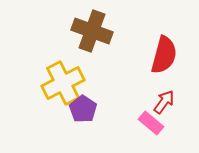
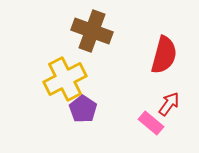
yellow cross: moved 2 px right, 4 px up
red arrow: moved 5 px right, 2 px down
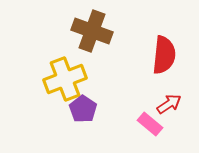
red semicircle: rotated 9 degrees counterclockwise
yellow cross: rotated 6 degrees clockwise
red arrow: rotated 20 degrees clockwise
pink rectangle: moved 1 px left, 1 px down
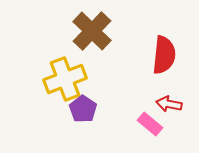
brown cross: rotated 24 degrees clockwise
red arrow: rotated 135 degrees counterclockwise
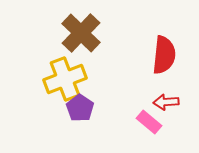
brown cross: moved 11 px left, 2 px down
red arrow: moved 3 px left, 2 px up; rotated 15 degrees counterclockwise
purple pentagon: moved 3 px left, 1 px up
pink rectangle: moved 1 px left, 2 px up
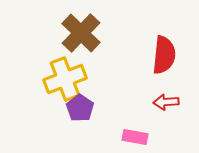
pink rectangle: moved 14 px left, 15 px down; rotated 30 degrees counterclockwise
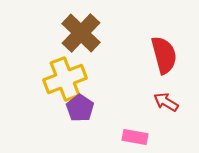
red semicircle: rotated 21 degrees counterclockwise
red arrow: rotated 35 degrees clockwise
